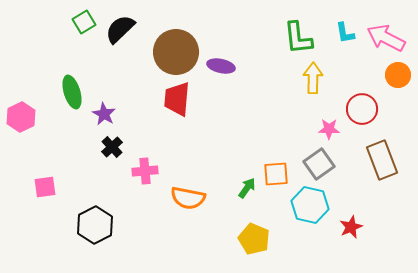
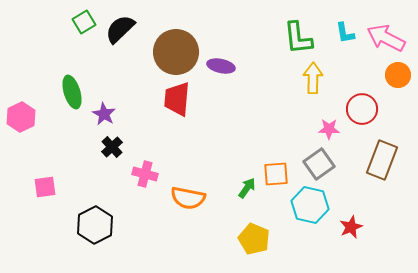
brown rectangle: rotated 42 degrees clockwise
pink cross: moved 3 px down; rotated 20 degrees clockwise
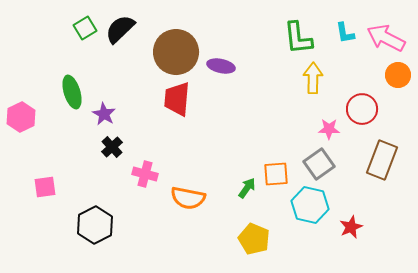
green square: moved 1 px right, 6 px down
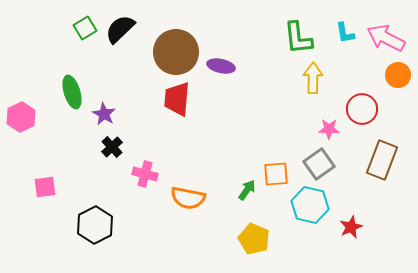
green arrow: moved 2 px down
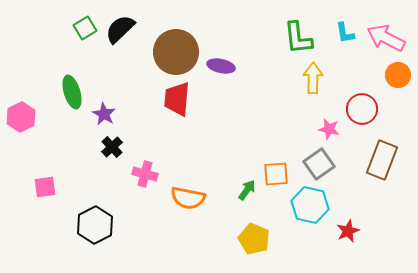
pink star: rotated 10 degrees clockwise
red star: moved 3 px left, 4 px down
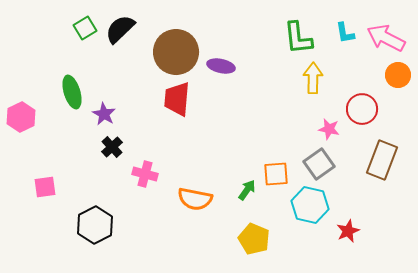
orange semicircle: moved 7 px right, 1 px down
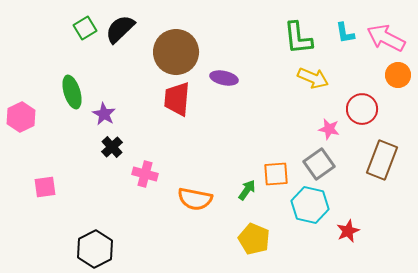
purple ellipse: moved 3 px right, 12 px down
yellow arrow: rotated 112 degrees clockwise
black hexagon: moved 24 px down
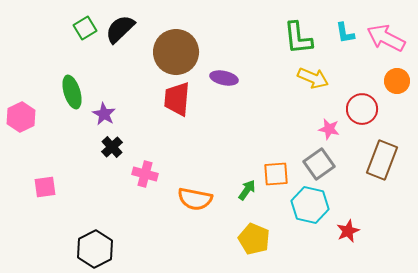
orange circle: moved 1 px left, 6 px down
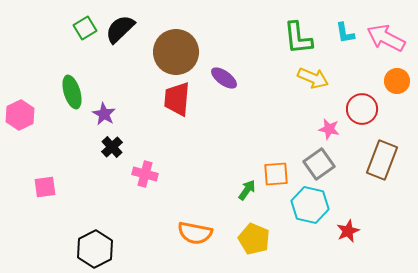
purple ellipse: rotated 24 degrees clockwise
pink hexagon: moved 1 px left, 2 px up
orange semicircle: moved 34 px down
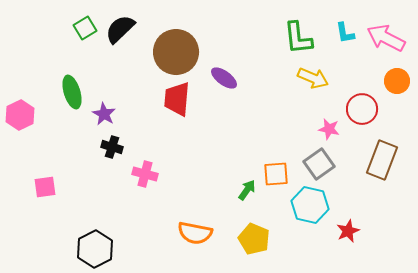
black cross: rotated 30 degrees counterclockwise
